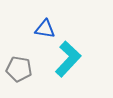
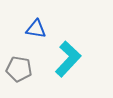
blue triangle: moved 9 px left
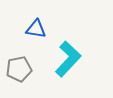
gray pentagon: rotated 20 degrees counterclockwise
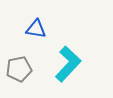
cyan L-shape: moved 5 px down
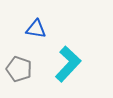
gray pentagon: rotated 30 degrees clockwise
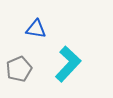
gray pentagon: rotated 30 degrees clockwise
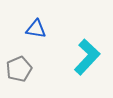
cyan L-shape: moved 19 px right, 7 px up
